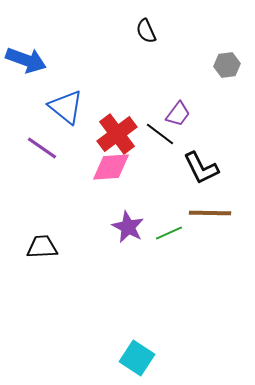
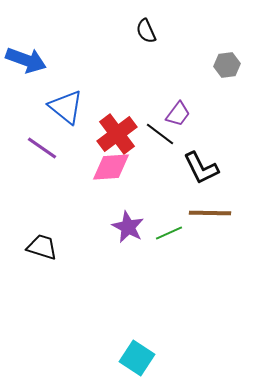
black trapezoid: rotated 20 degrees clockwise
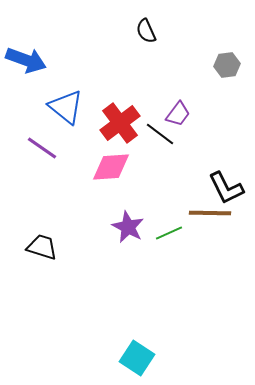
red cross: moved 3 px right, 11 px up
black L-shape: moved 25 px right, 20 px down
